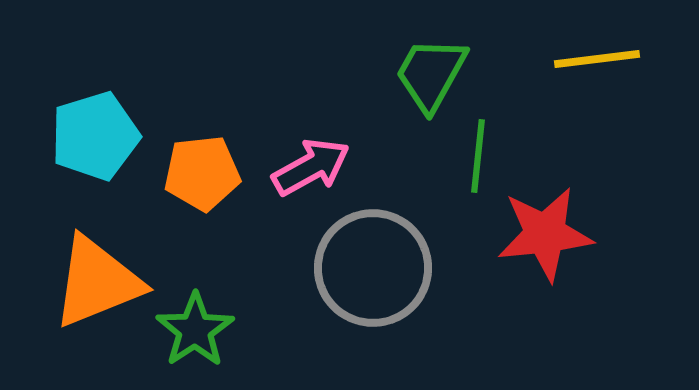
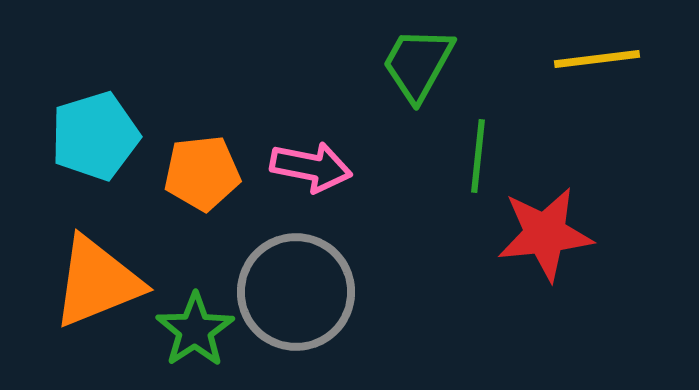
green trapezoid: moved 13 px left, 10 px up
pink arrow: rotated 40 degrees clockwise
gray circle: moved 77 px left, 24 px down
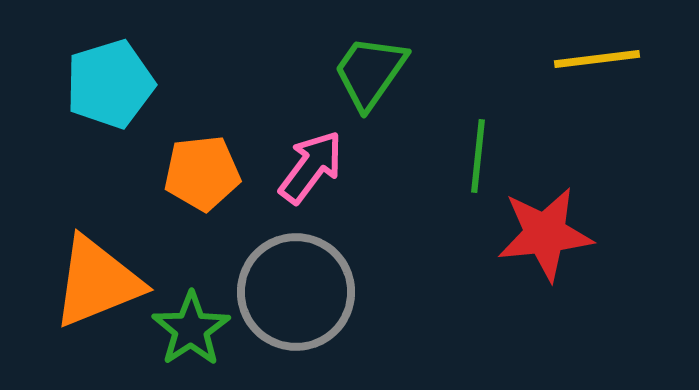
green trapezoid: moved 48 px left, 8 px down; rotated 6 degrees clockwise
cyan pentagon: moved 15 px right, 52 px up
pink arrow: rotated 64 degrees counterclockwise
green star: moved 4 px left, 1 px up
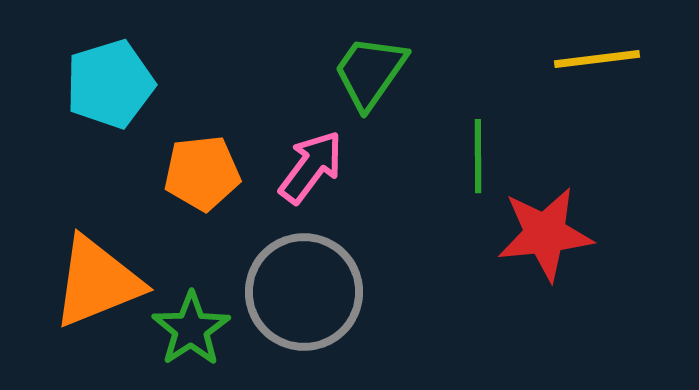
green line: rotated 6 degrees counterclockwise
gray circle: moved 8 px right
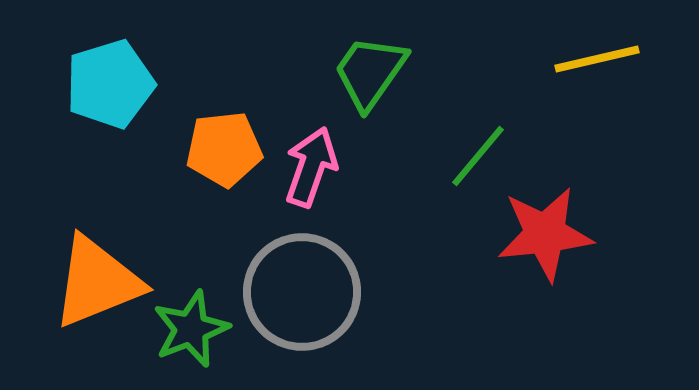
yellow line: rotated 6 degrees counterclockwise
green line: rotated 40 degrees clockwise
pink arrow: rotated 18 degrees counterclockwise
orange pentagon: moved 22 px right, 24 px up
gray circle: moved 2 px left
green star: rotated 12 degrees clockwise
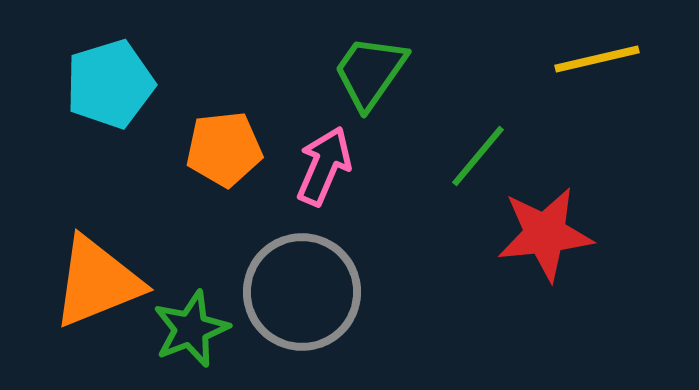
pink arrow: moved 13 px right, 1 px up; rotated 4 degrees clockwise
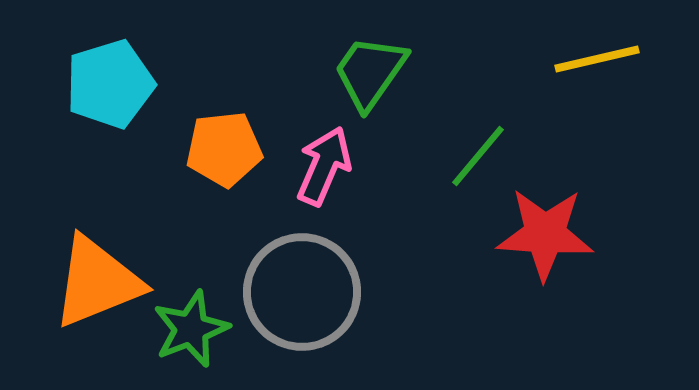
red star: rotated 10 degrees clockwise
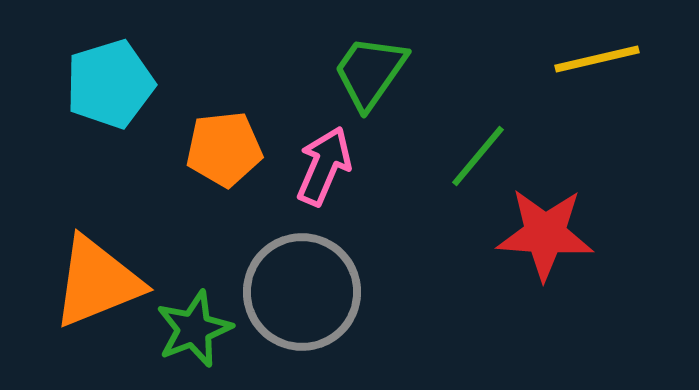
green star: moved 3 px right
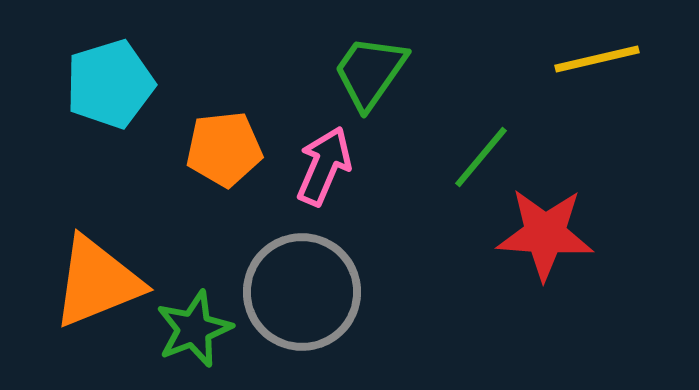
green line: moved 3 px right, 1 px down
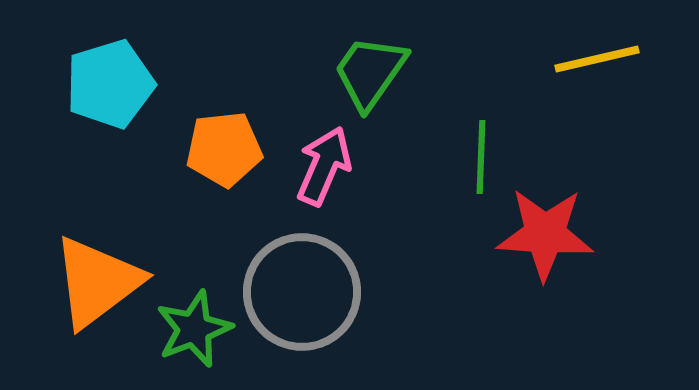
green line: rotated 38 degrees counterclockwise
orange triangle: rotated 15 degrees counterclockwise
